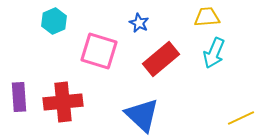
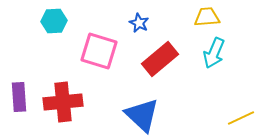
cyan hexagon: rotated 20 degrees clockwise
red rectangle: moved 1 px left
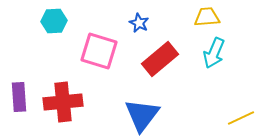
blue triangle: rotated 24 degrees clockwise
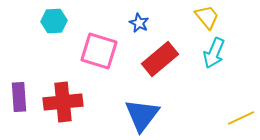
yellow trapezoid: rotated 56 degrees clockwise
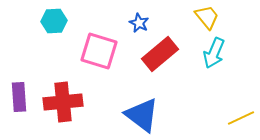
red rectangle: moved 5 px up
blue triangle: rotated 30 degrees counterclockwise
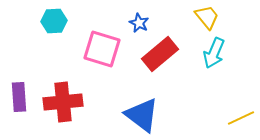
pink square: moved 3 px right, 2 px up
